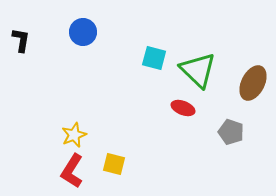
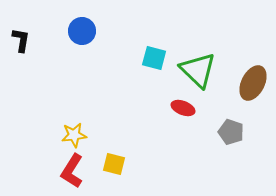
blue circle: moved 1 px left, 1 px up
yellow star: rotated 15 degrees clockwise
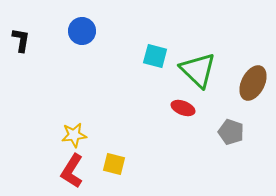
cyan square: moved 1 px right, 2 px up
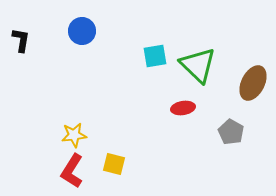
cyan square: rotated 25 degrees counterclockwise
green triangle: moved 5 px up
red ellipse: rotated 30 degrees counterclockwise
gray pentagon: rotated 10 degrees clockwise
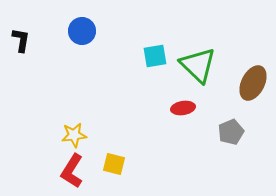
gray pentagon: rotated 20 degrees clockwise
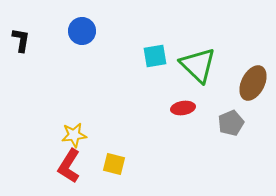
gray pentagon: moved 9 px up
red L-shape: moved 3 px left, 5 px up
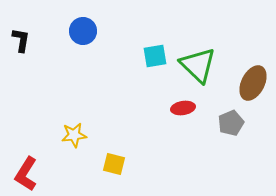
blue circle: moved 1 px right
red L-shape: moved 43 px left, 8 px down
